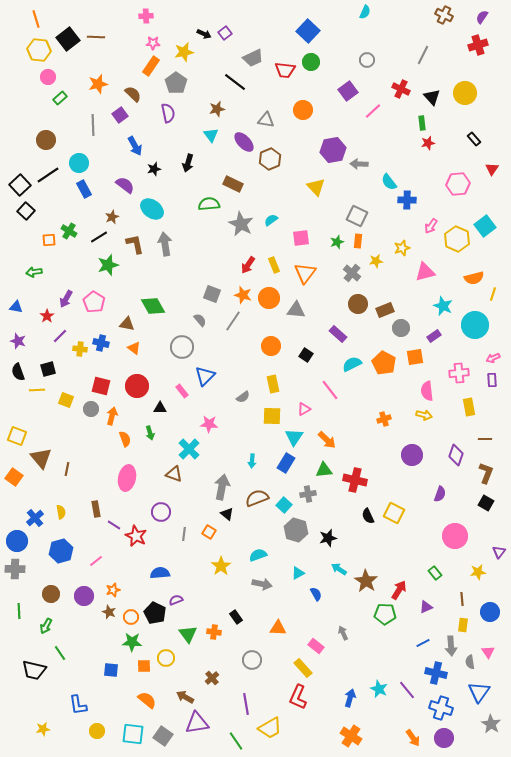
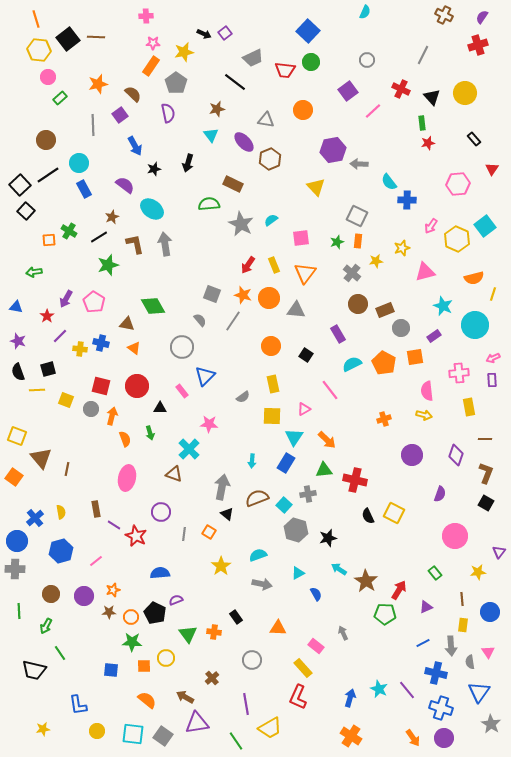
purple rectangle at (338, 334): rotated 18 degrees clockwise
brown star at (109, 612): rotated 24 degrees counterclockwise
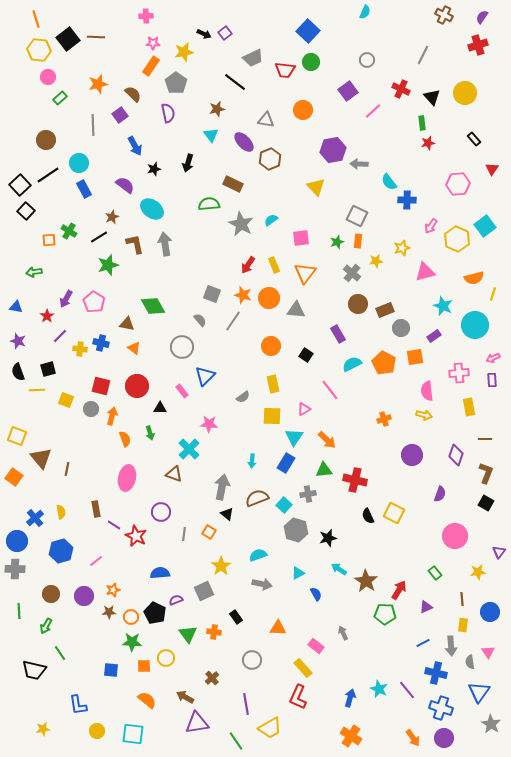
gray square at (163, 736): moved 41 px right, 145 px up; rotated 30 degrees clockwise
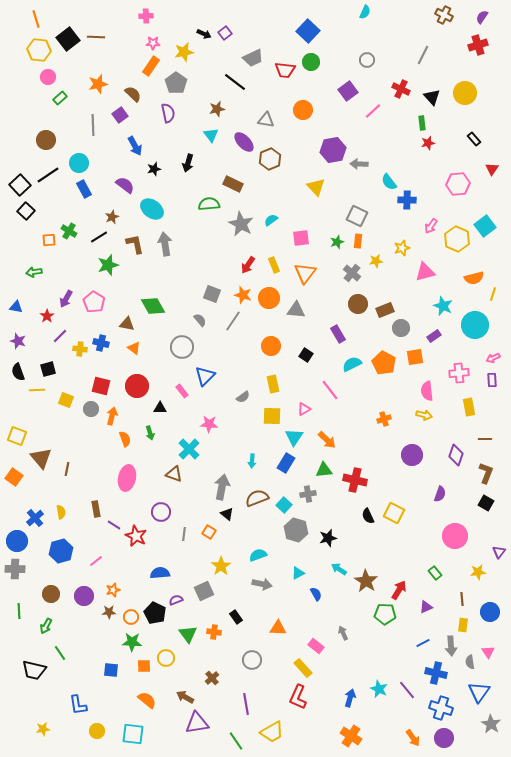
yellow trapezoid at (270, 728): moved 2 px right, 4 px down
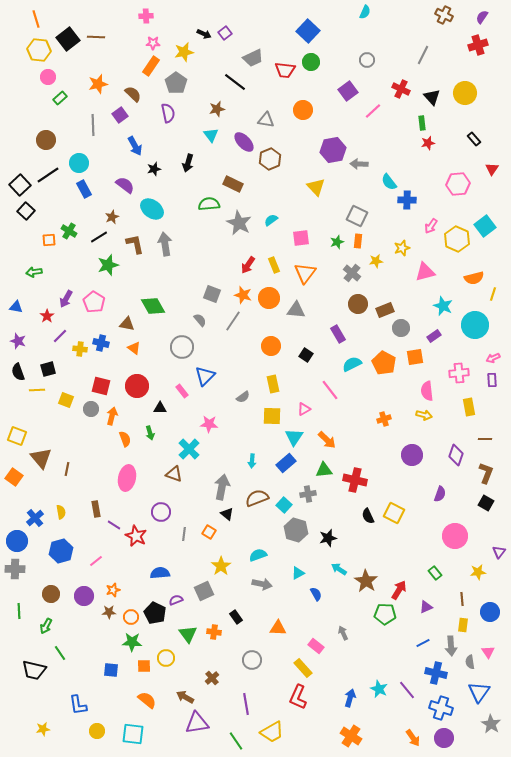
gray star at (241, 224): moved 2 px left, 1 px up
blue rectangle at (286, 463): rotated 18 degrees clockwise
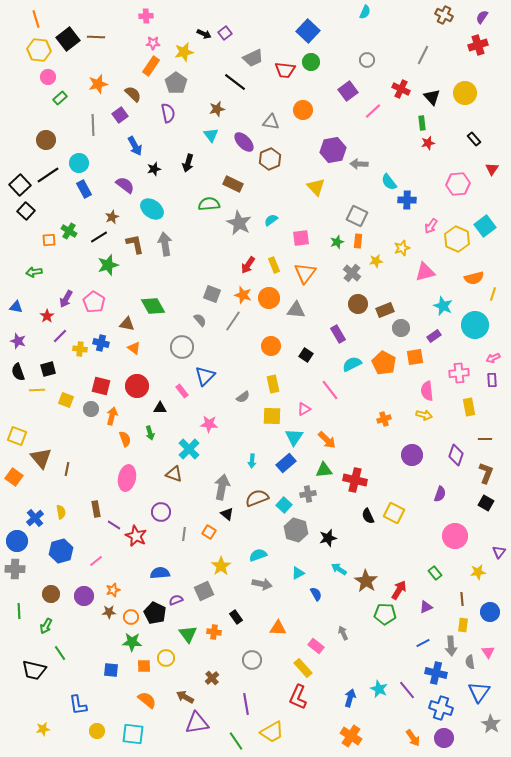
gray triangle at (266, 120): moved 5 px right, 2 px down
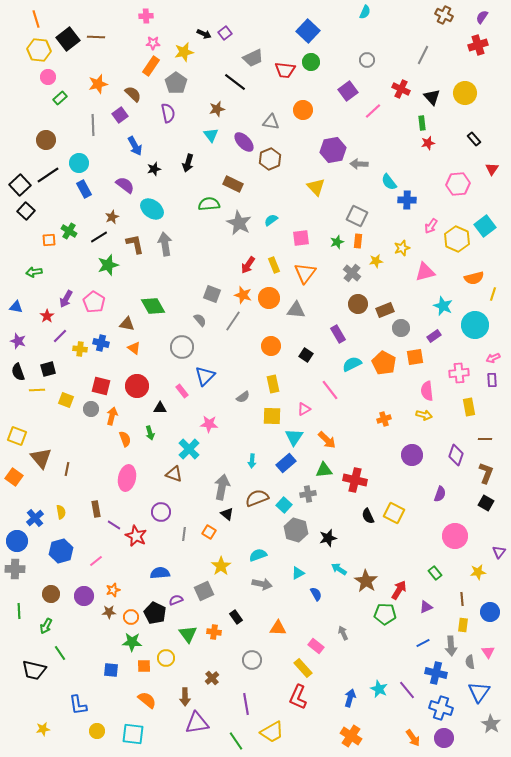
brown arrow at (185, 697): rotated 120 degrees counterclockwise
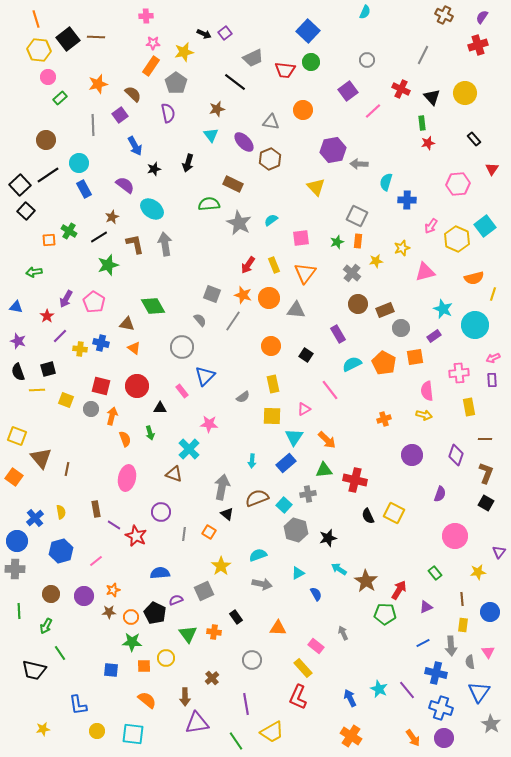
cyan semicircle at (389, 182): moved 3 px left; rotated 54 degrees clockwise
cyan star at (443, 306): moved 3 px down
blue arrow at (350, 698): rotated 42 degrees counterclockwise
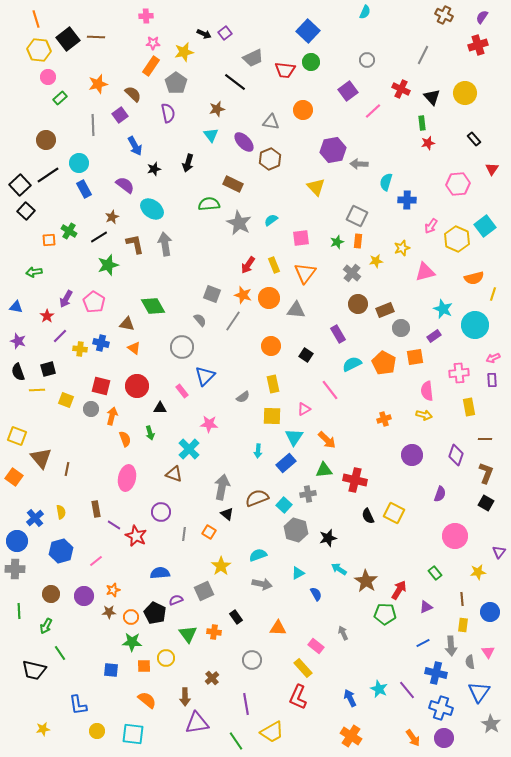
cyan arrow at (252, 461): moved 6 px right, 10 px up
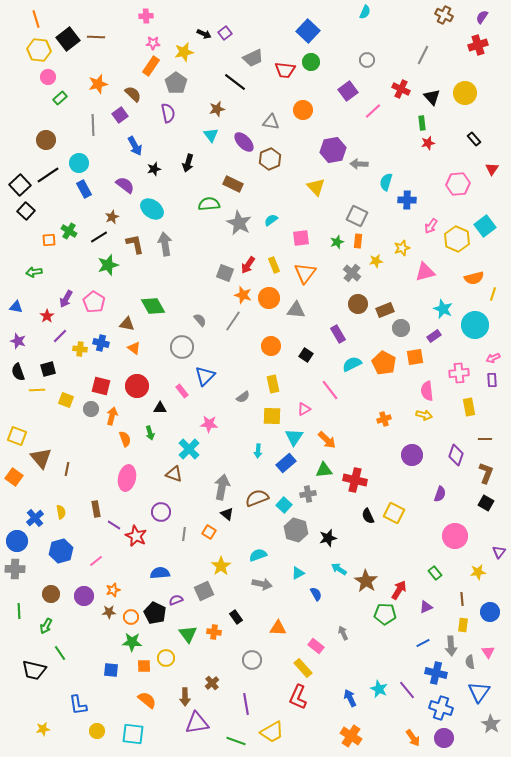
gray square at (212, 294): moved 13 px right, 21 px up
brown cross at (212, 678): moved 5 px down
green line at (236, 741): rotated 36 degrees counterclockwise
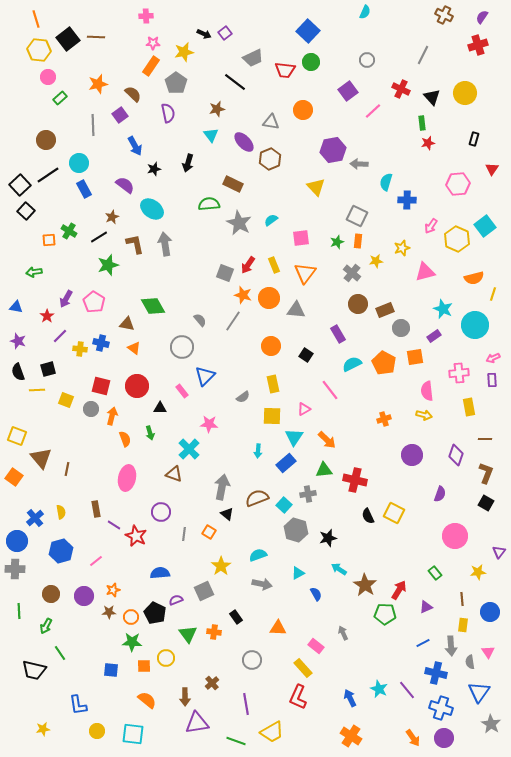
black rectangle at (474, 139): rotated 56 degrees clockwise
brown star at (366, 581): moved 1 px left, 4 px down
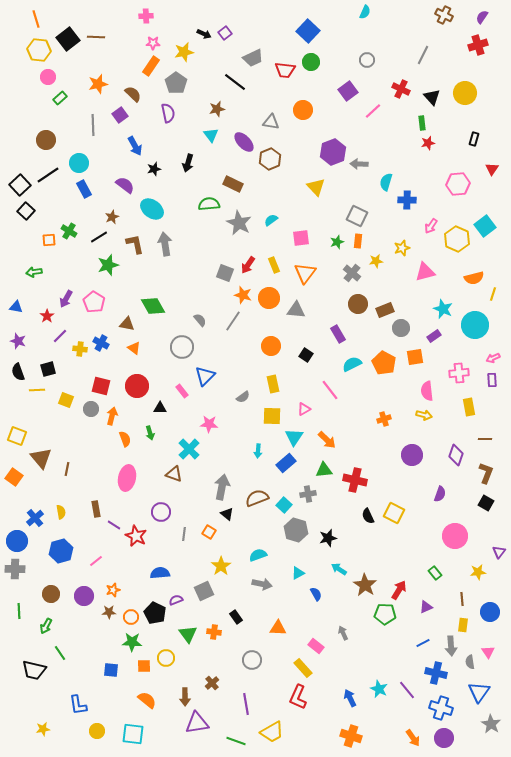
purple hexagon at (333, 150): moved 2 px down; rotated 10 degrees counterclockwise
blue cross at (101, 343): rotated 14 degrees clockwise
orange cross at (351, 736): rotated 15 degrees counterclockwise
